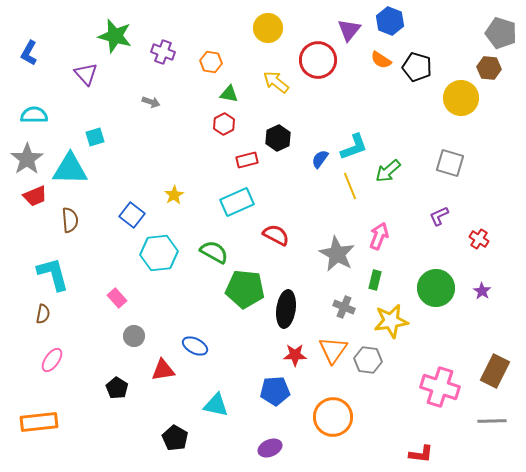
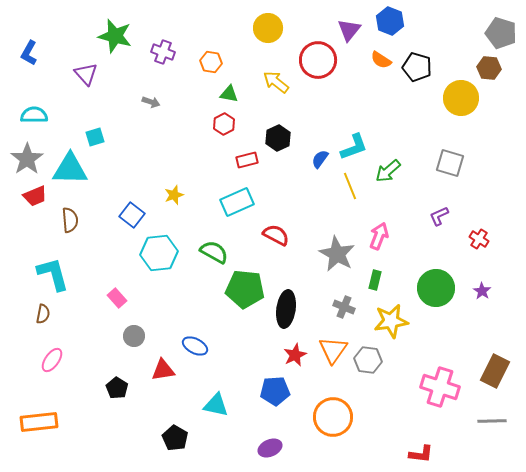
yellow star at (174, 195): rotated 12 degrees clockwise
red star at (295, 355): rotated 25 degrees counterclockwise
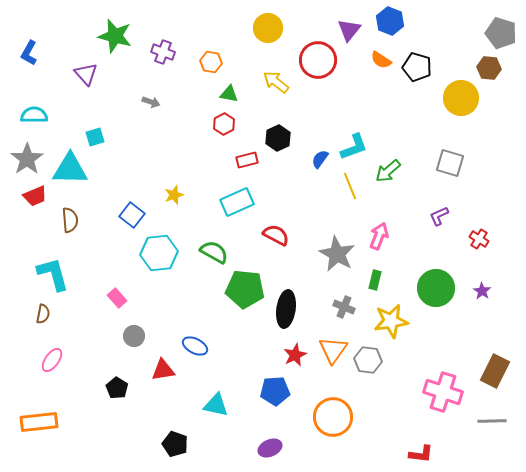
pink cross at (440, 387): moved 3 px right, 5 px down
black pentagon at (175, 438): moved 6 px down; rotated 10 degrees counterclockwise
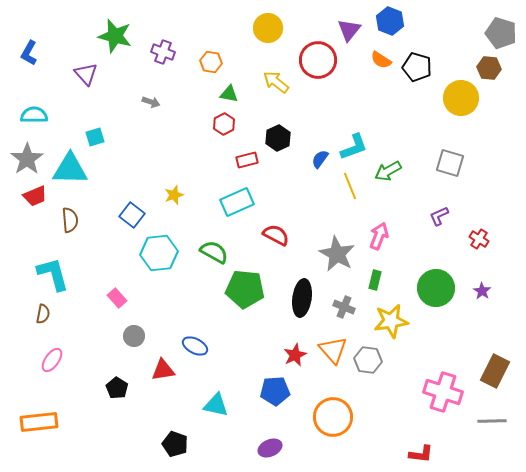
green arrow at (388, 171): rotated 12 degrees clockwise
black ellipse at (286, 309): moved 16 px right, 11 px up
orange triangle at (333, 350): rotated 16 degrees counterclockwise
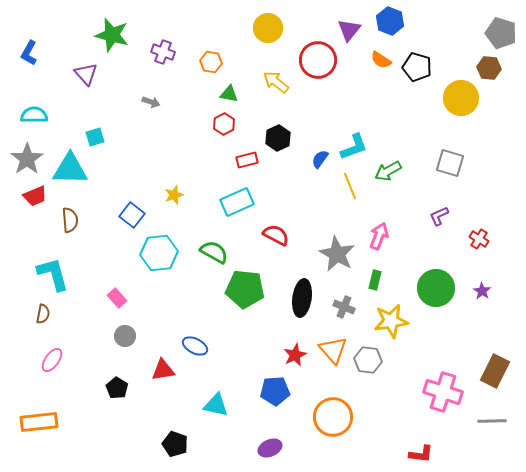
green star at (115, 36): moved 3 px left, 1 px up
gray circle at (134, 336): moved 9 px left
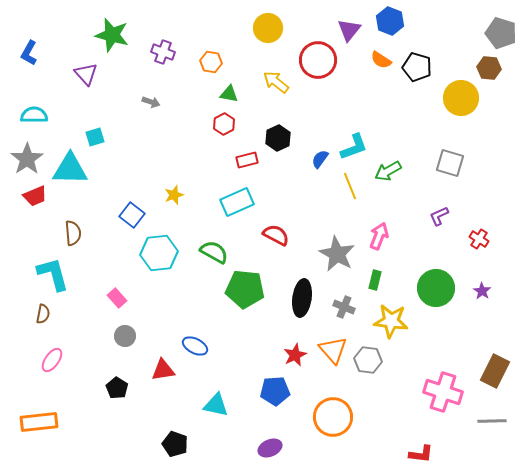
brown semicircle at (70, 220): moved 3 px right, 13 px down
yellow star at (391, 321): rotated 16 degrees clockwise
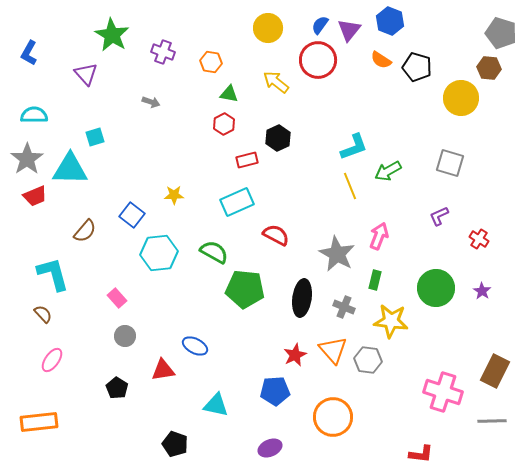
green star at (112, 35): rotated 16 degrees clockwise
blue semicircle at (320, 159): moved 134 px up
yellow star at (174, 195): rotated 18 degrees clockwise
brown semicircle at (73, 233): moved 12 px right, 2 px up; rotated 45 degrees clockwise
brown semicircle at (43, 314): rotated 54 degrees counterclockwise
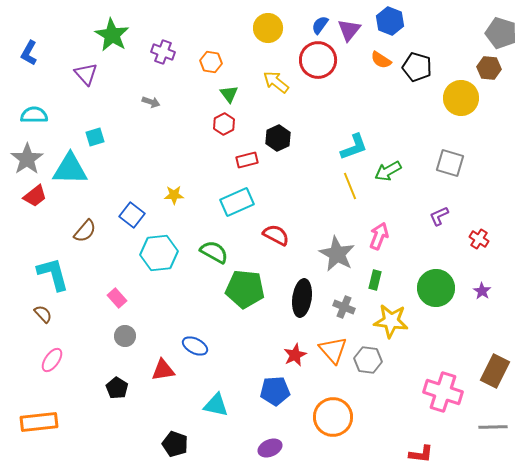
green triangle at (229, 94): rotated 42 degrees clockwise
red trapezoid at (35, 196): rotated 15 degrees counterclockwise
gray line at (492, 421): moved 1 px right, 6 px down
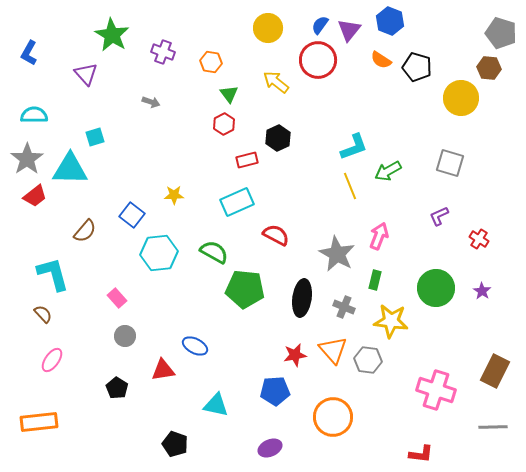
red star at (295, 355): rotated 15 degrees clockwise
pink cross at (443, 392): moved 7 px left, 2 px up
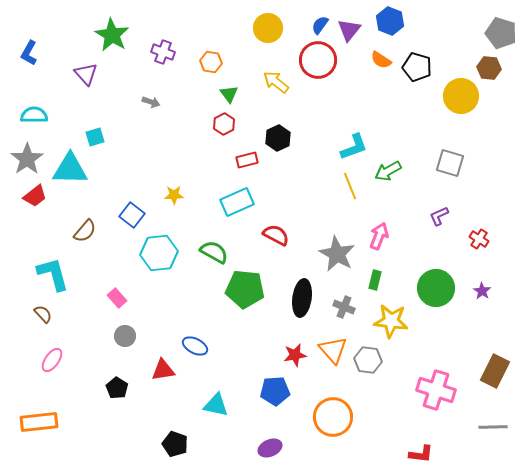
yellow circle at (461, 98): moved 2 px up
